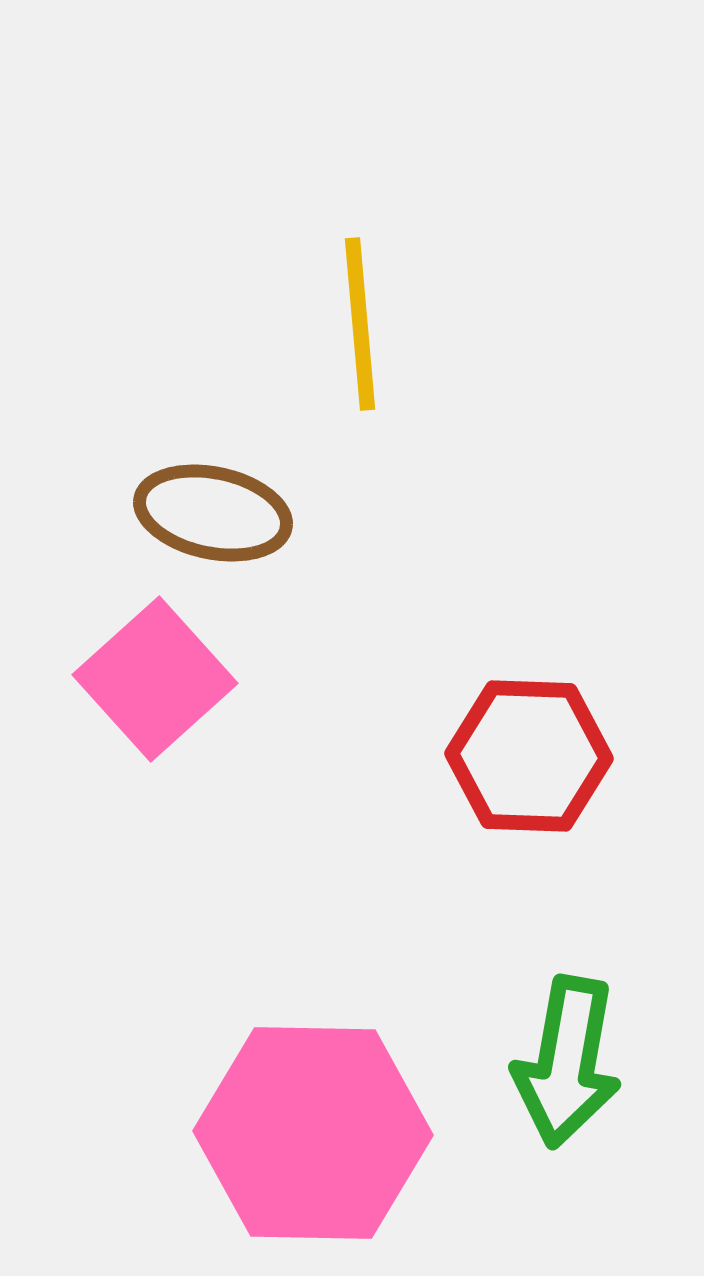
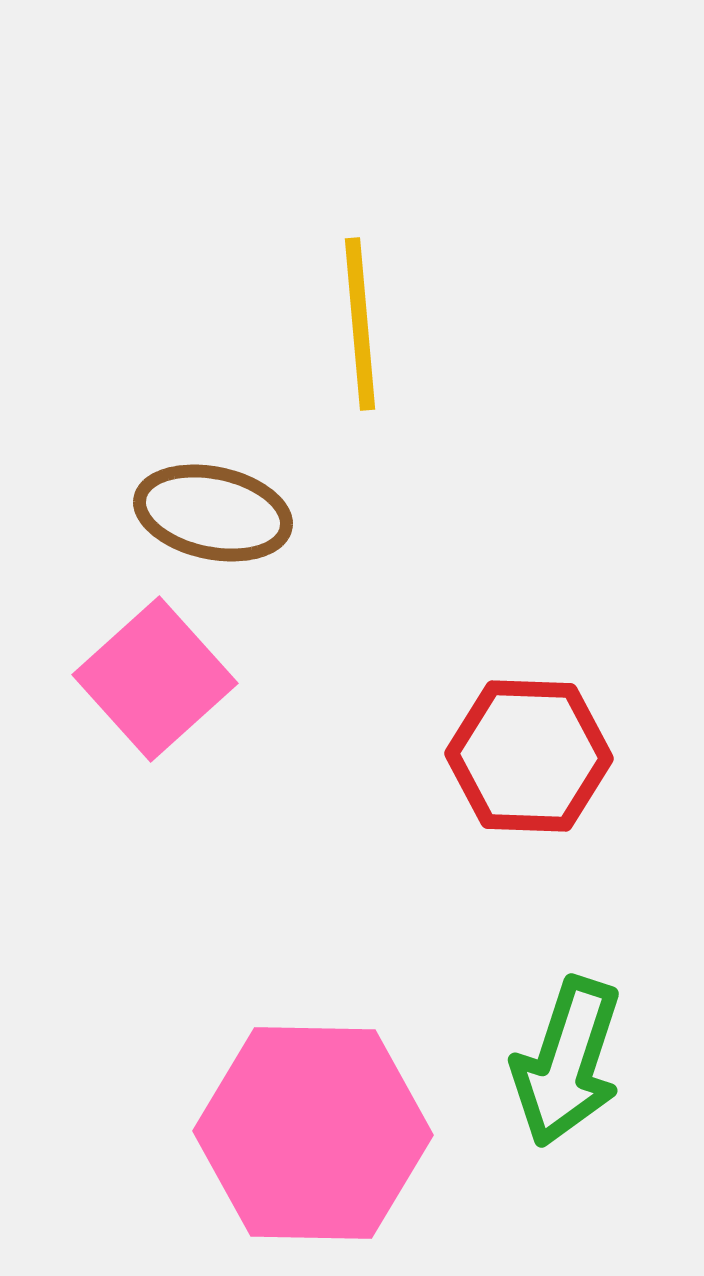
green arrow: rotated 8 degrees clockwise
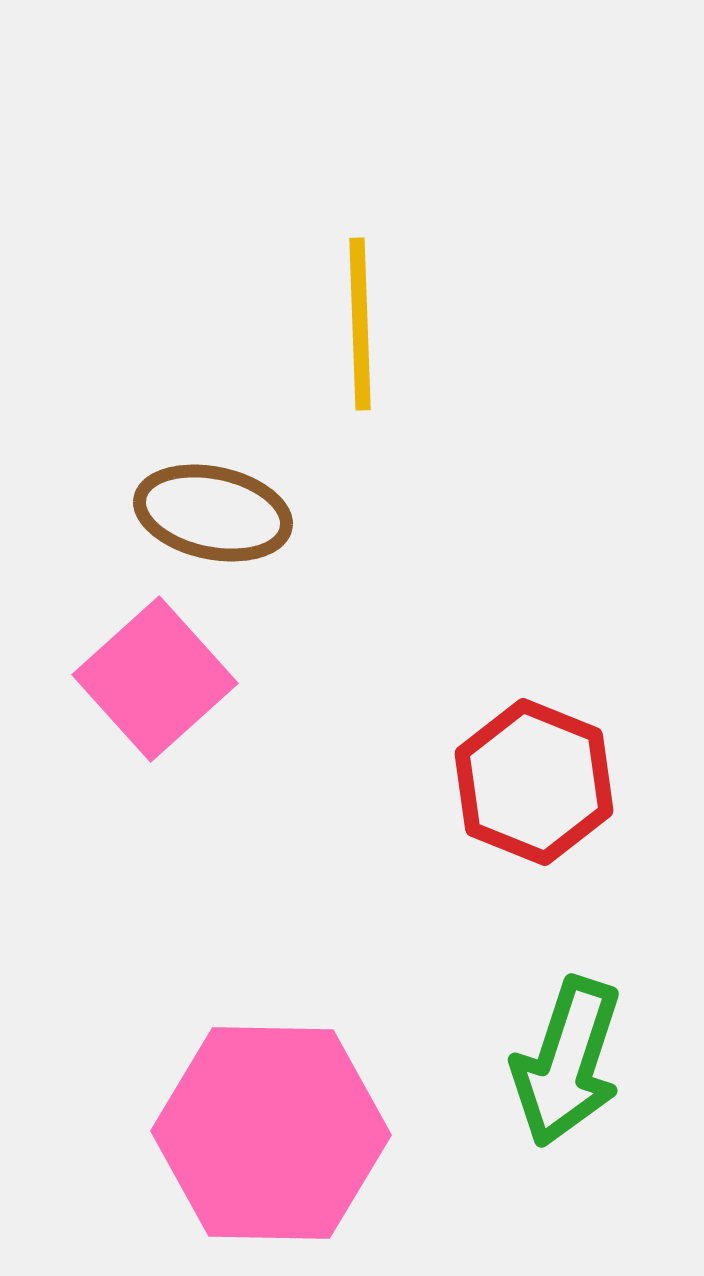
yellow line: rotated 3 degrees clockwise
red hexagon: moved 5 px right, 26 px down; rotated 20 degrees clockwise
pink hexagon: moved 42 px left
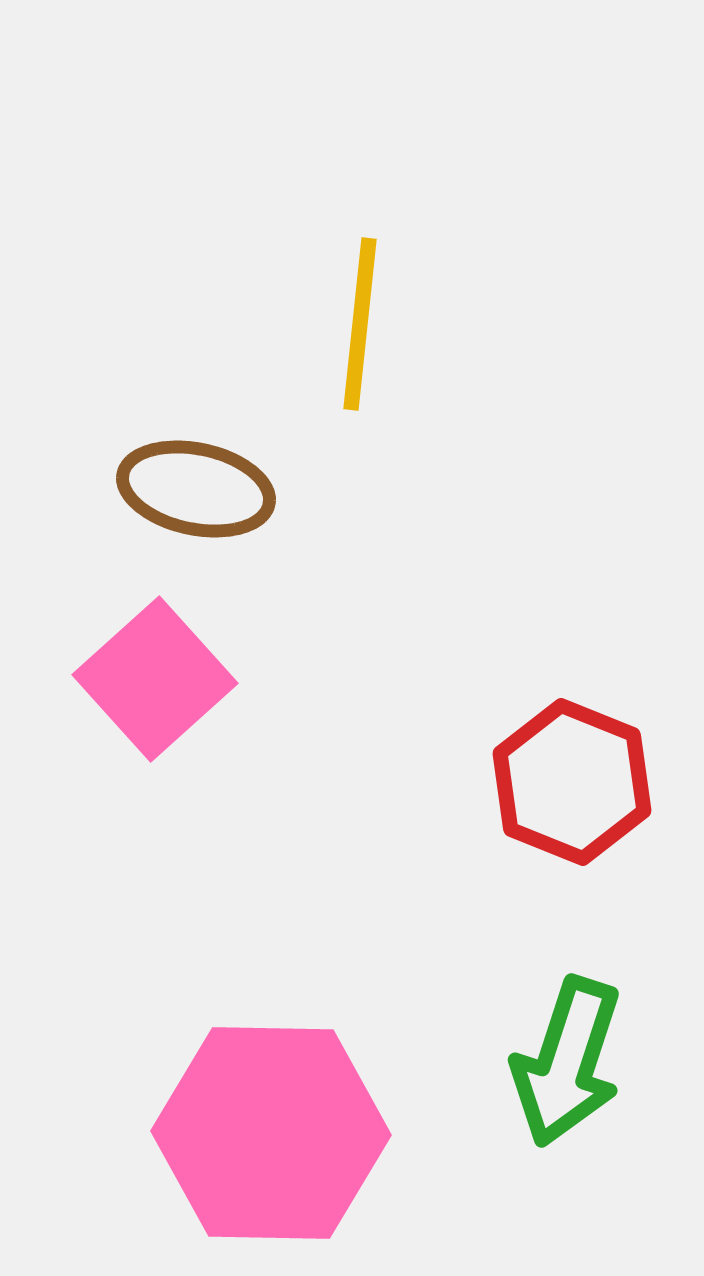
yellow line: rotated 8 degrees clockwise
brown ellipse: moved 17 px left, 24 px up
red hexagon: moved 38 px right
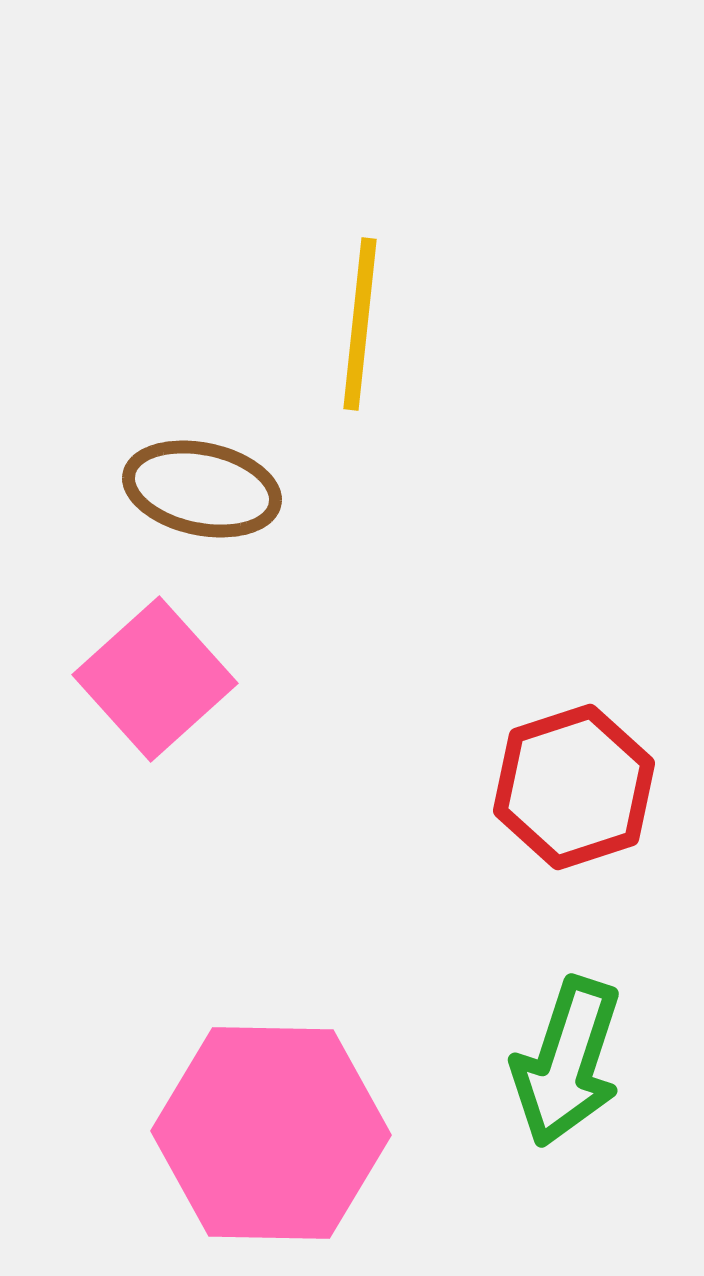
brown ellipse: moved 6 px right
red hexagon: moved 2 px right, 5 px down; rotated 20 degrees clockwise
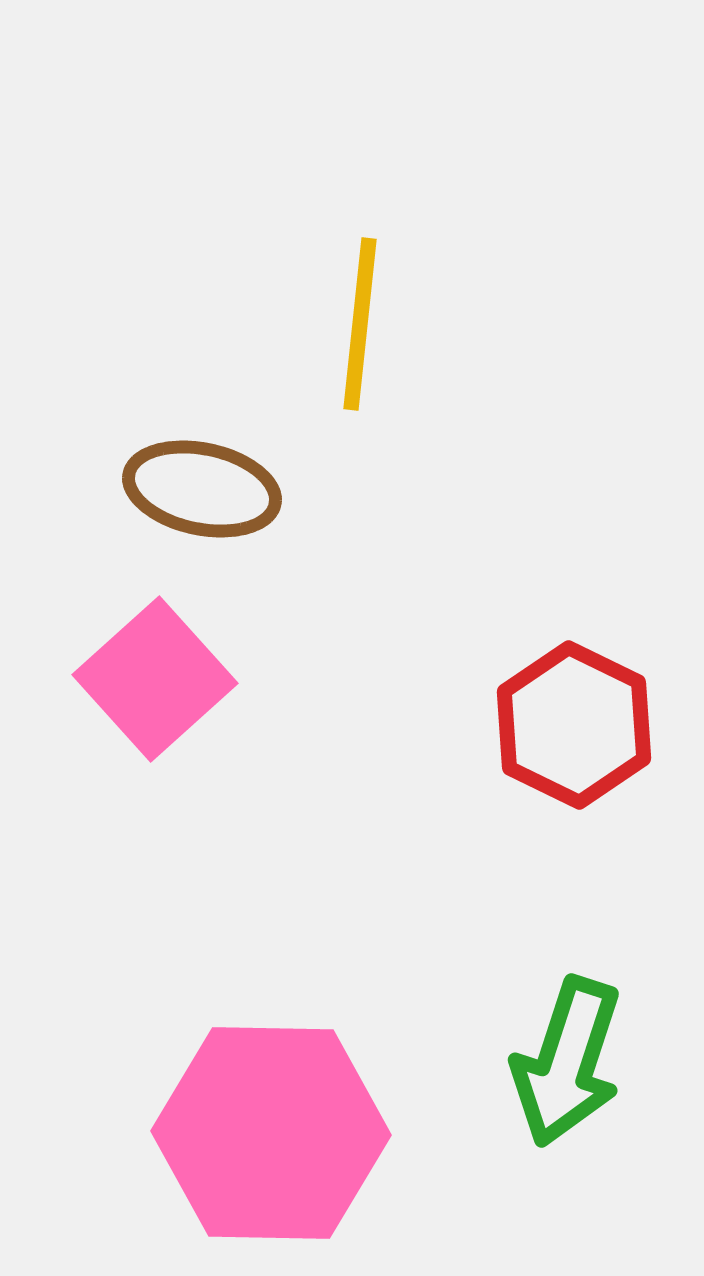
red hexagon: moved 62 px up; rotated 16 degrees counterclockwise
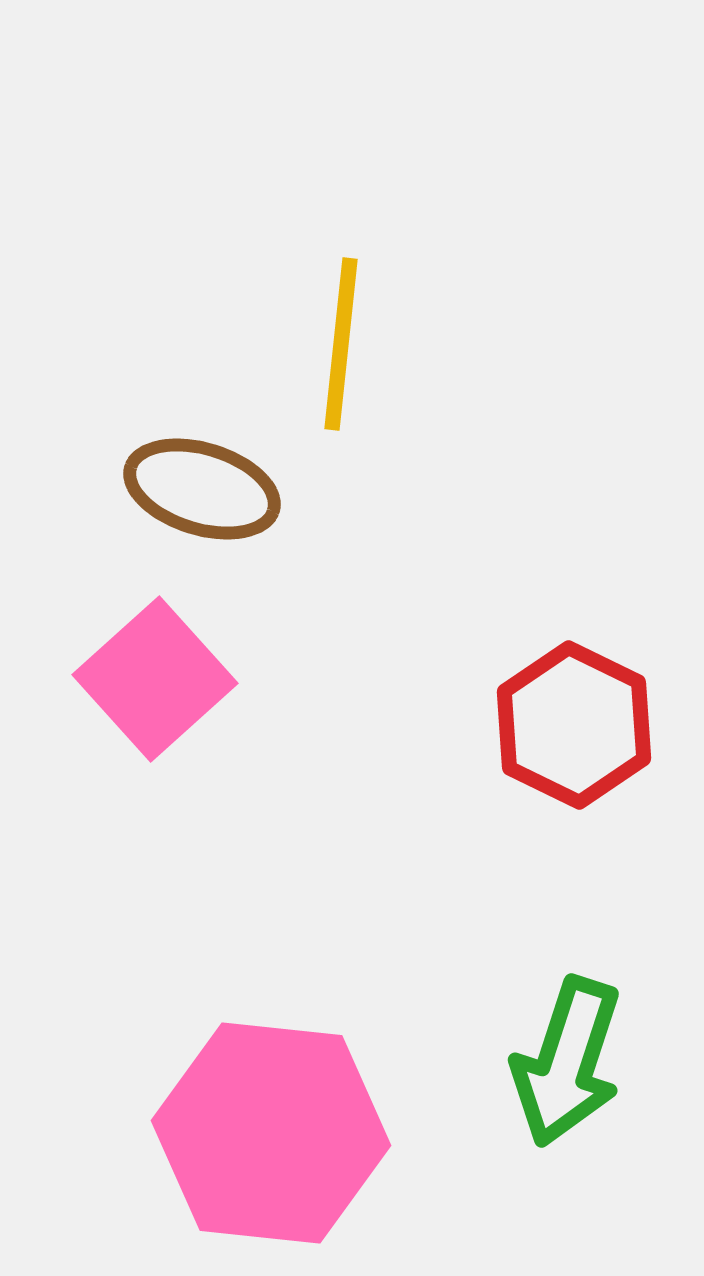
yellow line: moved 19 px left, 20 px down
brown ellipse: rotated 5 degrees clockwise
pink hexagon: rotated 5 degrees clockwise
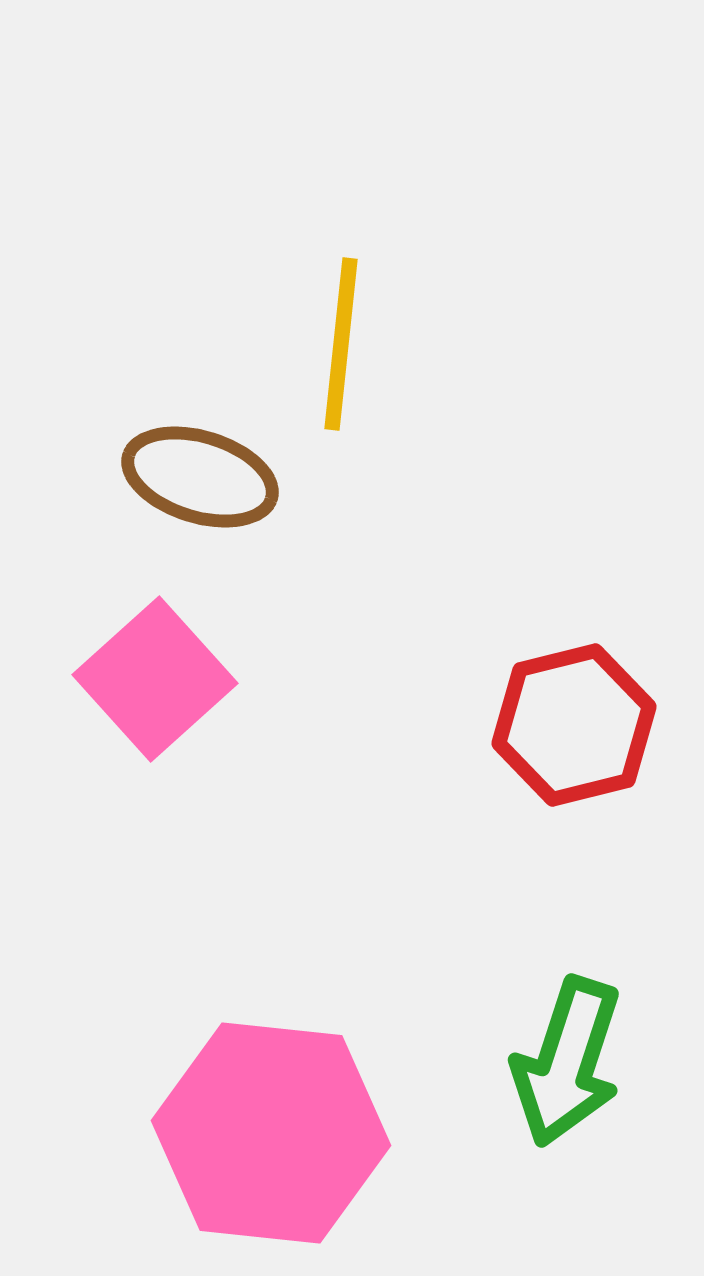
brown ellipse: moved 2 px left, 12 px up
red hexagon: rotated 20 degrees clockwise
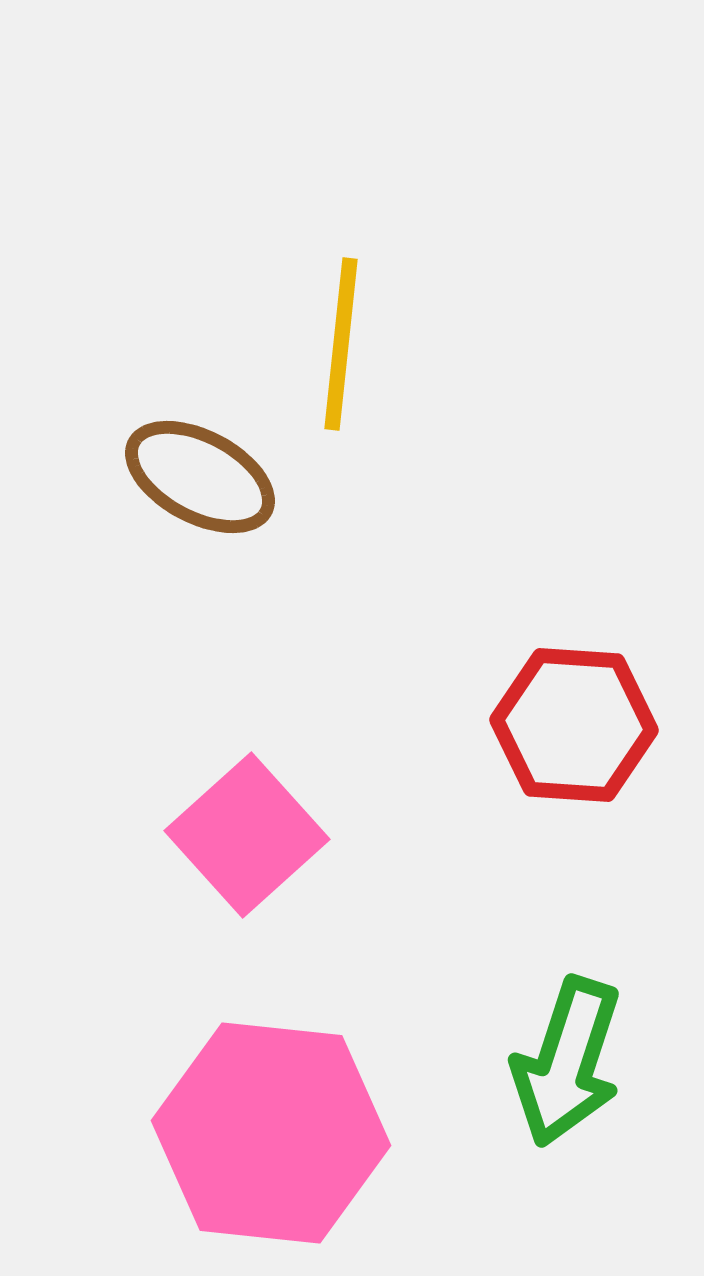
brown ellipse: rotated 11 degrees clockwise
pink square: moved 92 px right, 156 px down
red hexagon: rotated 18 degrees clockwise
